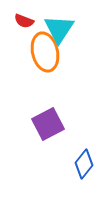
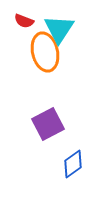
blue diamond: moved 11 px left; rotated 16 degrees clockwise
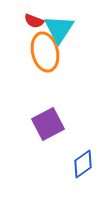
red semicircle: moved 10 px right
blue diamond: moved 10 px right
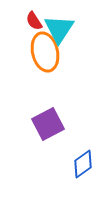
red semicircle: rotated 36 degrees clockwise
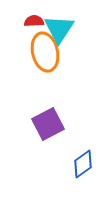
red semicircle: rotated 120 degrees clockwise
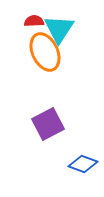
orange ellipse: rotated 12 degrees counterclockwise
blue diamond: rotated 56 degrees clockwise
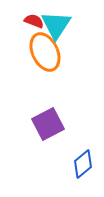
red semicircle: rotated 24 degrees clockwise
cyan triangle: moved 3 px left, 4 px up
blue diamond: rotated 60 degrees counterclockwise
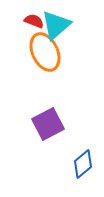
cyan triangle: rotated 16 degrees clockwise
